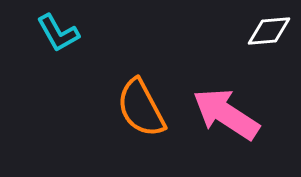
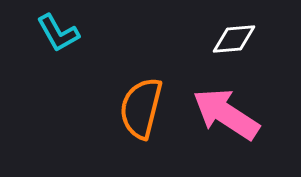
white diamond: moved 35 px left, 8 px down
orange semicircle: rotated 42 degrees clockwise
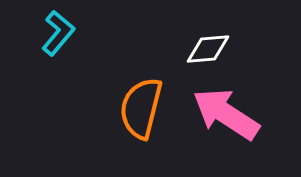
cyan L-shape: rotated 111 degrees counterclockwise
white diamond: moved 26 px left, 10 px down
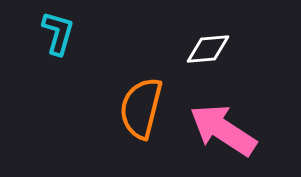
cyan L-shape: rotated 24 degrees counterclockwise
pink arrow: moved 3 px left, 16 px down
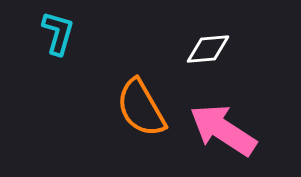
orange semicircle: rotated 44 degrees counterclockwise
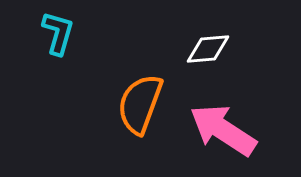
orange semicircle: moved 1 px left, 4 px up; rotated 50 degrees clockwise
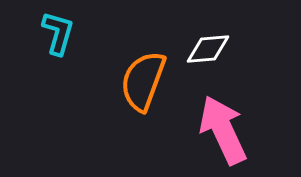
orange semicircle: moved 3 px right, 23 px up
pink arrow: rotated 32 degrees clockwise
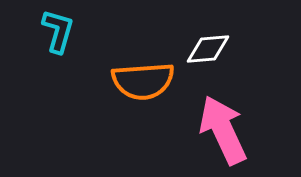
cyan L-shape: moved 2 px up
orange semicircle: rotated 114 degrees counterclockwise
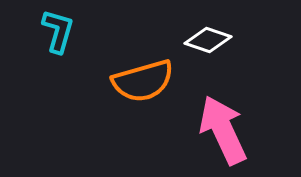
white diamond: moved 9 px up; rotated 24 degrees clockwise
orange semicircle: rotated 12 degrees counterclockwise
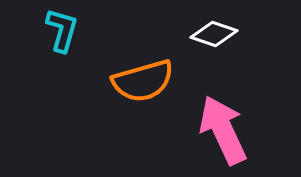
cyan L-shape: moved 4 px right, 1 px up
white diamond: moved 6 px right, 6 px up
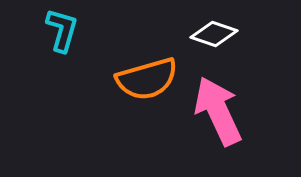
orange semicircle: moved 4 px right, 2 px up
pink arrow: moved 5 px left, 19 px up
